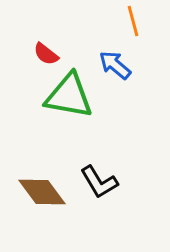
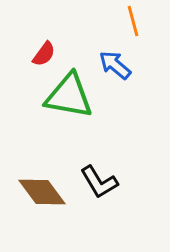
red semicircle: moved 2 px left; rotated 92 degrees counterclockwise
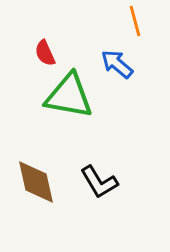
orange line: moved 2 px right
red semicircle: moved 1 px right, 1 px up; rotated 120 degrees clockwise
blue arrow: moved 2 px right, 1 px up
brown diamond: moved 6 px left, 10 px up; rotated 24 degrees clockwise
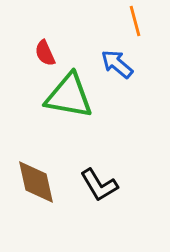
black L-shape: moved 3 px down
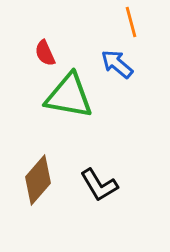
orange line: moved 4 px left, 1 px down
brown diamond: moved 2 px right, 2 px up; rotated 54 degrees clockwise
